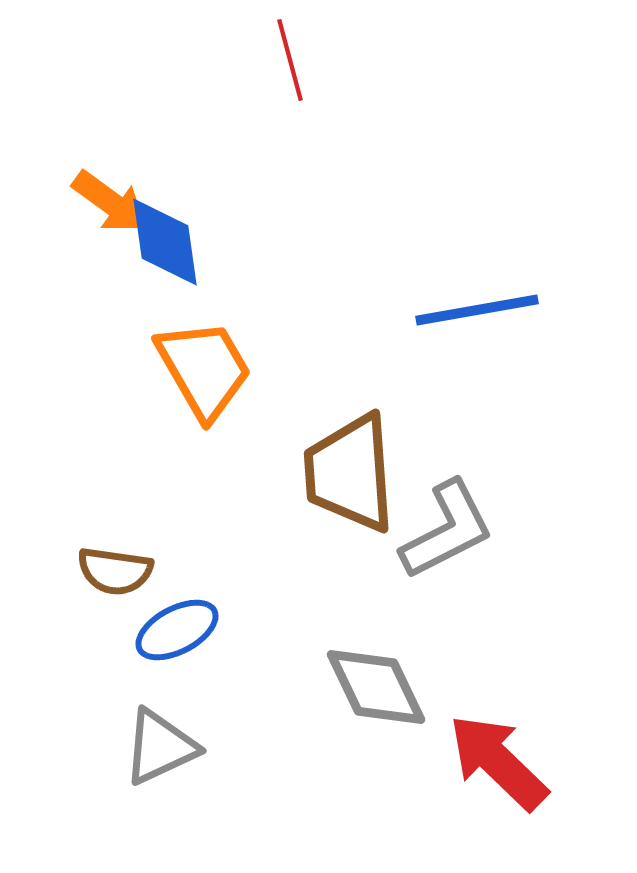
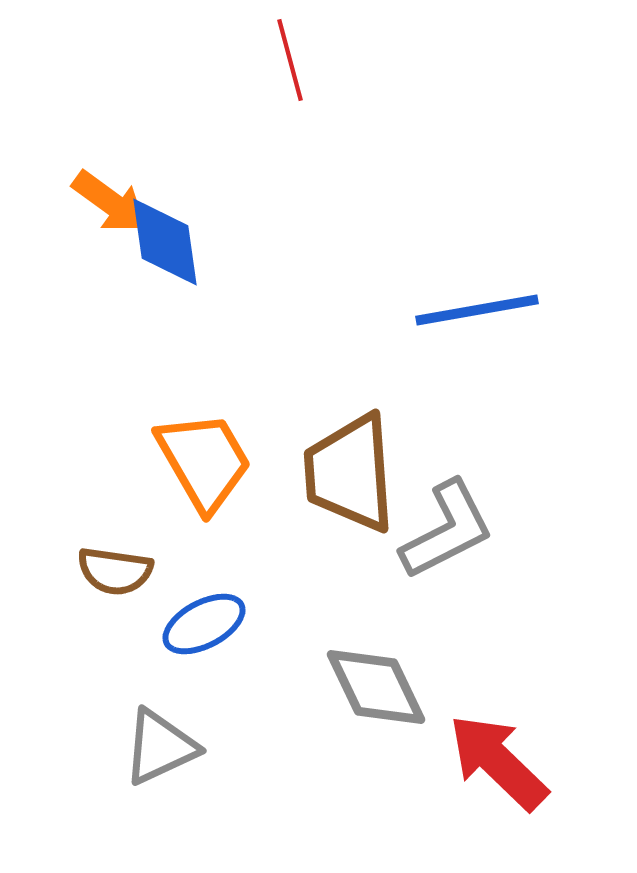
orange trapezoid: moved 92 px down
blue ellipse: moved 27 px right, 6 px up
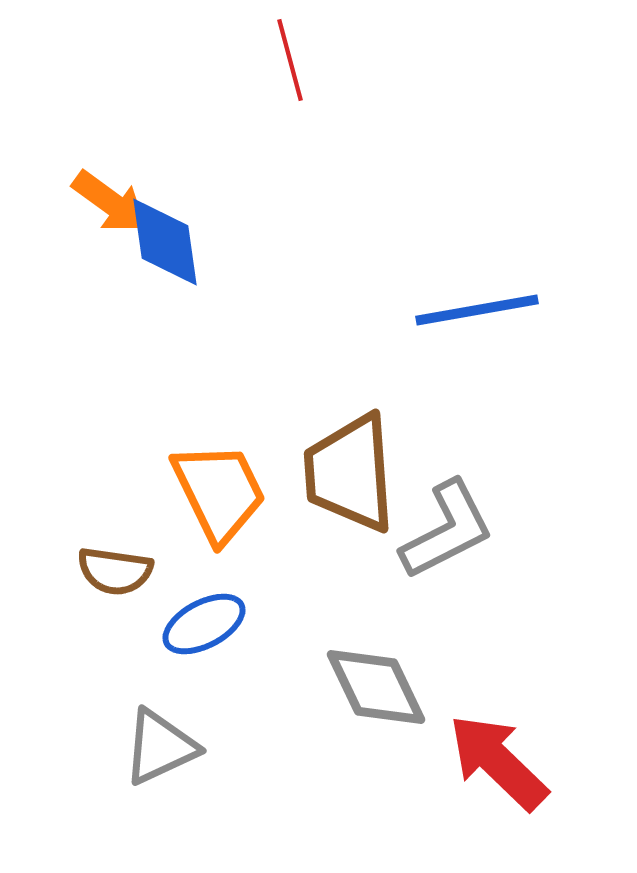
orange trapezoid: moved 15 px right, 31 px down; rotated 4 degrees clockwise
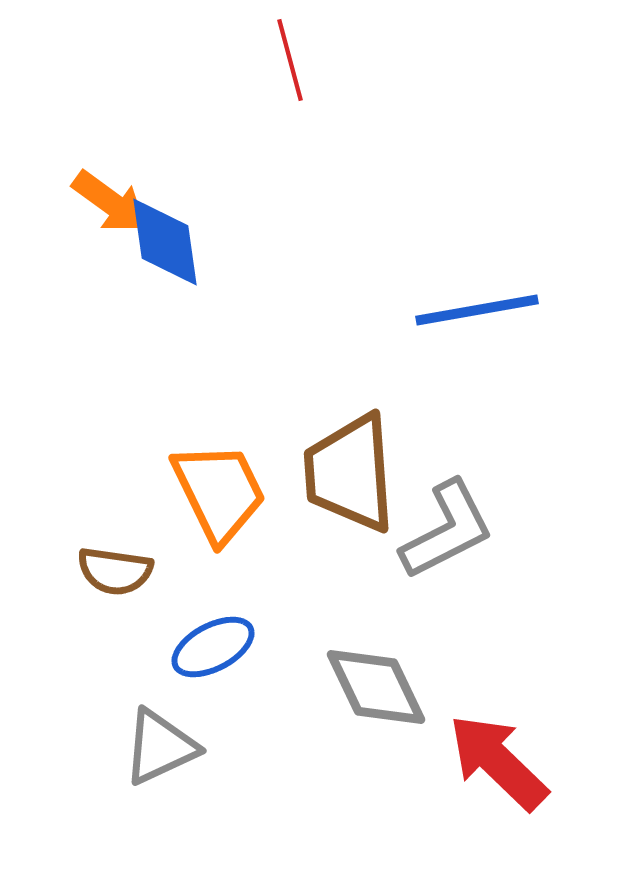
blue ellipse: moved 9 px right, 23 px down
